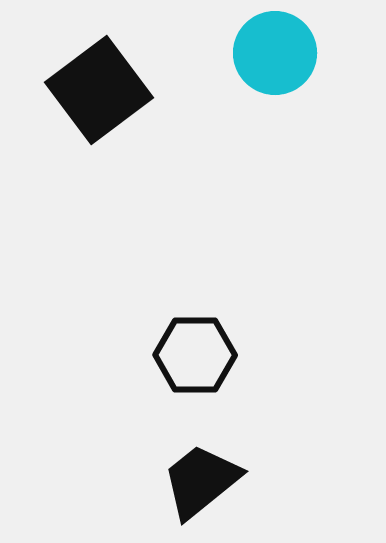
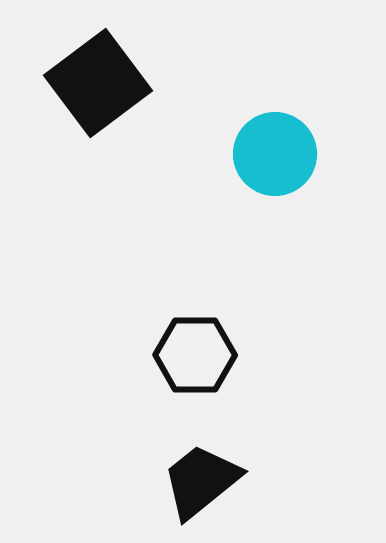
cyan circle: moved 101 px down
black square: moved 1 px left, 7 px up
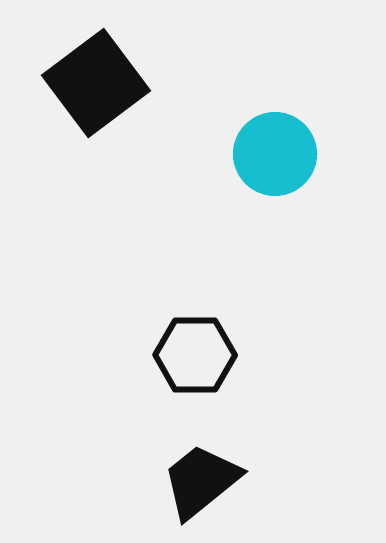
black square: moved 2 px left
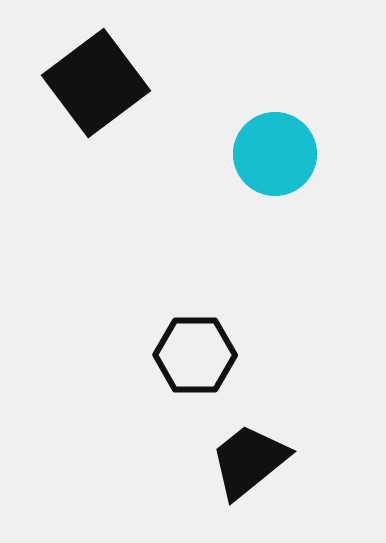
black trapezoid: moved 48 px right, 20 px up
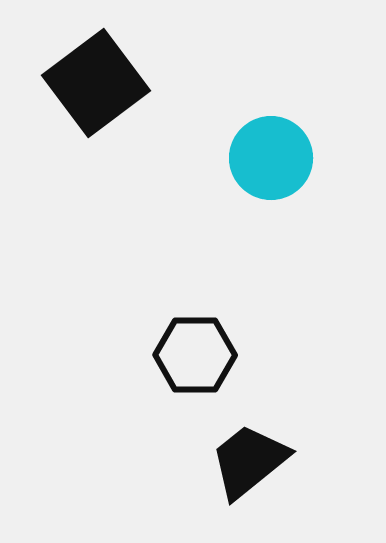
cyan circle: moved 4 px left, 4 px down
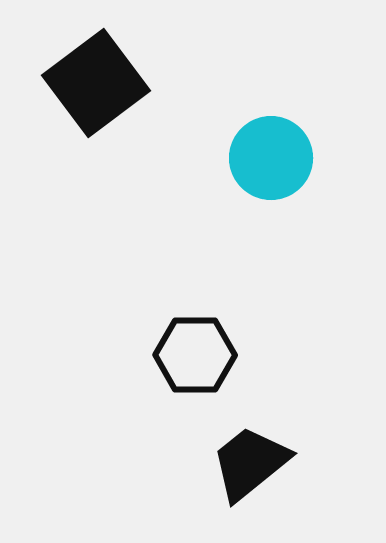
black trapezoid: moved 1 px right, 2 px down
